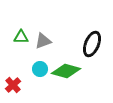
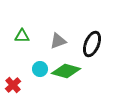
green triangle: moved 1 px right, 1 px up
gray triangle: moved 15 px right
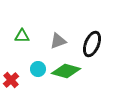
cyan circle: moved 2 px left
red cross: moved 2 px left, 5 px up
